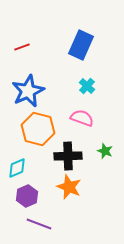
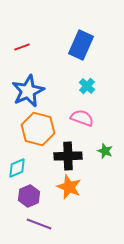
purple hexagon: moved 2 px right
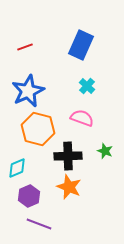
red line: moved 3 px right
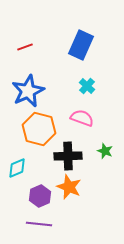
orange hexagon: moved 1 px right
purple hexagon: moved 11 px right
purple line: rotated 15 degrees counterclockwise
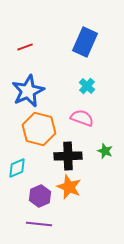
blue rectangle: moved 4 px right, 3 px up
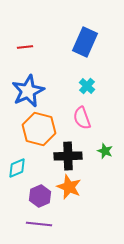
red line: rotated 14 degrees clockwise
pink semicircle: rotated 130 degrees counterclockwise
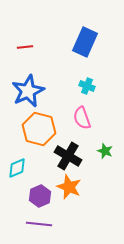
cyan cross: rotated 21 degrees counterclockwise
black cross: rotated 32 degrees clockwise
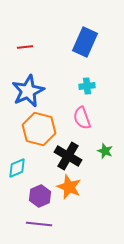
cyan cross: rotated 28 degrees counterclockwise
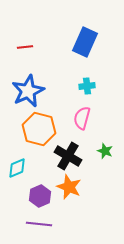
pink semicircle: rotated 35 degrees clockwise
